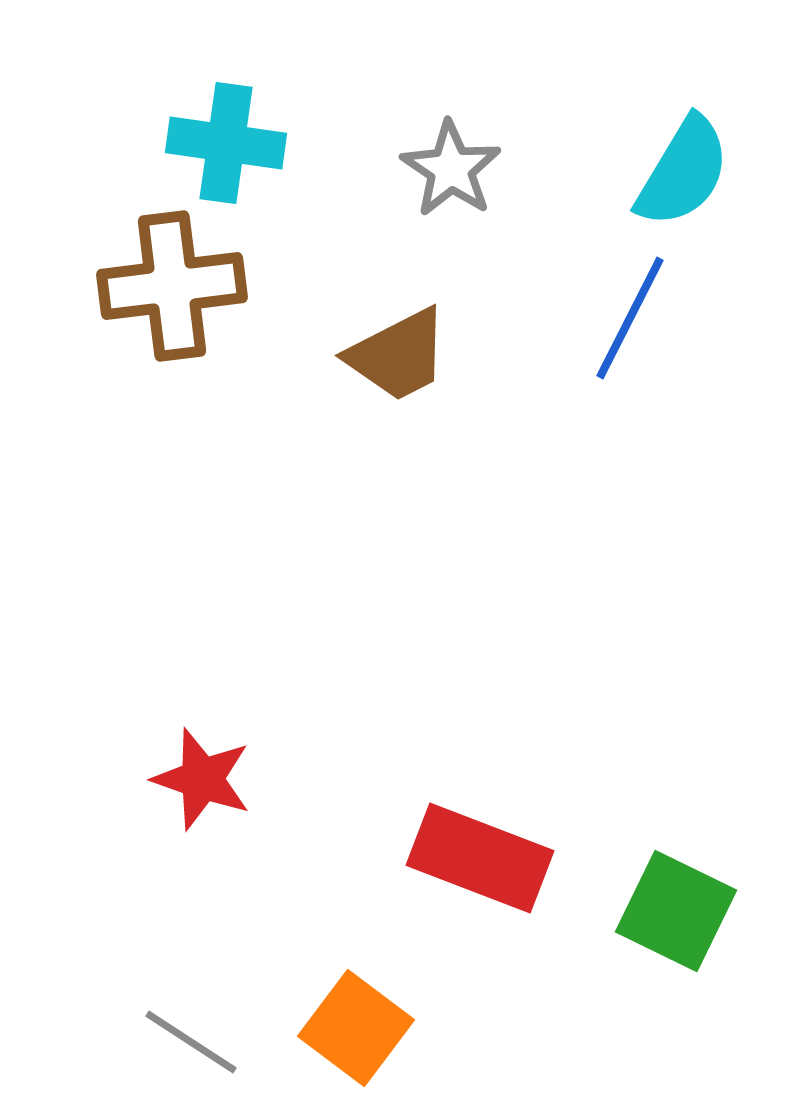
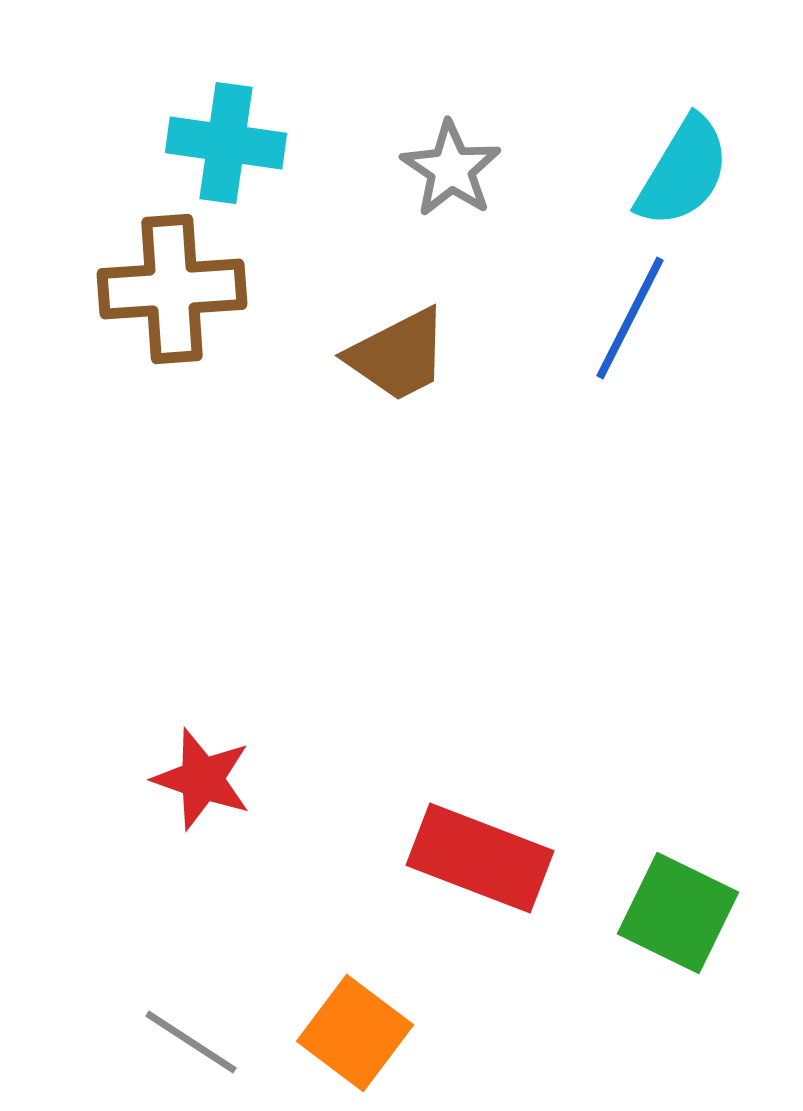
brown cross: moved 3 px down; rotated 3 degrees clockwise
green square: moved 2 px right, 2 px down
orange square: moved 1 px left, 5 px down
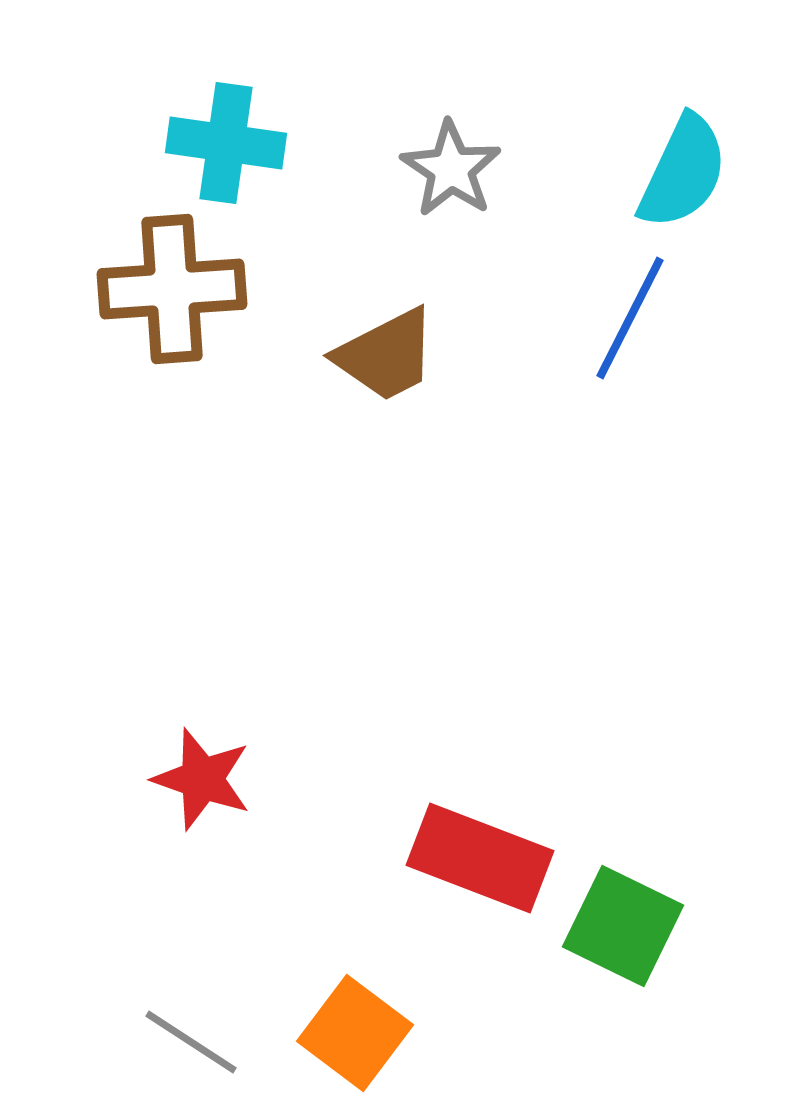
cyan semicircle: rotated 6 degrees counterclockwise
brown trapezoid: moved 12 px left
green square: moved 55 px left, 13 px down
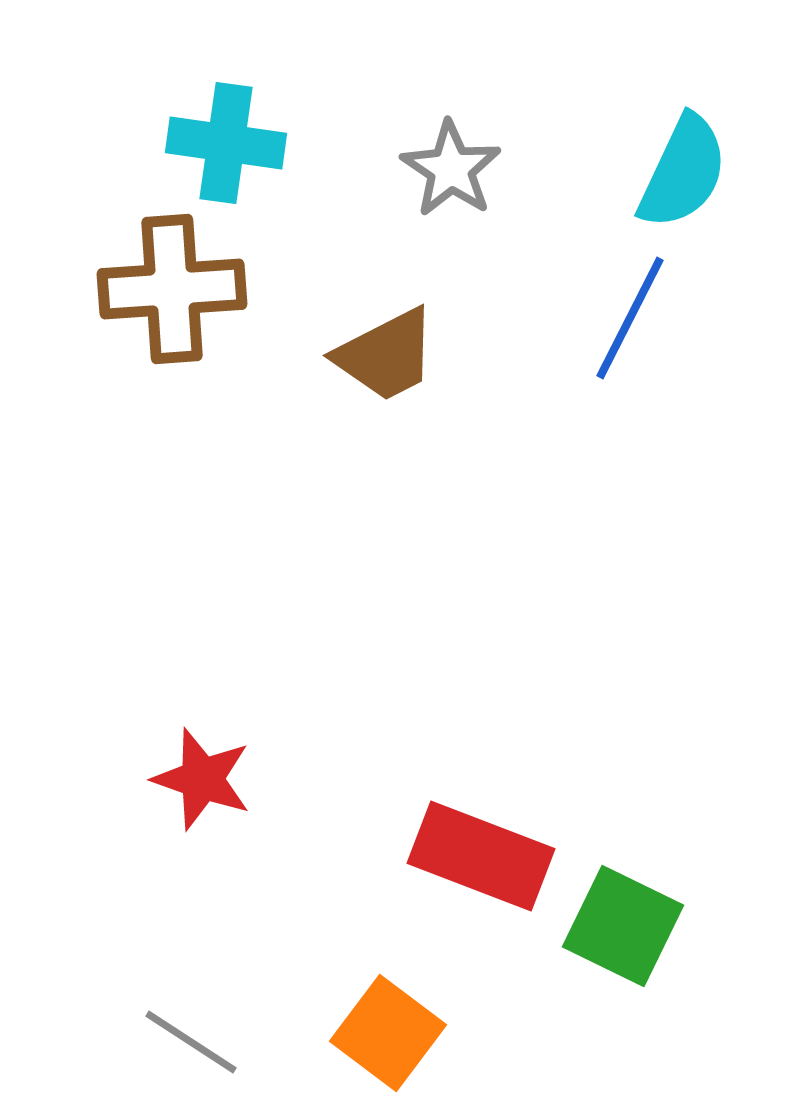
red rectangle: moved 1 px right, 2 px up
orange square: moved 33 px right
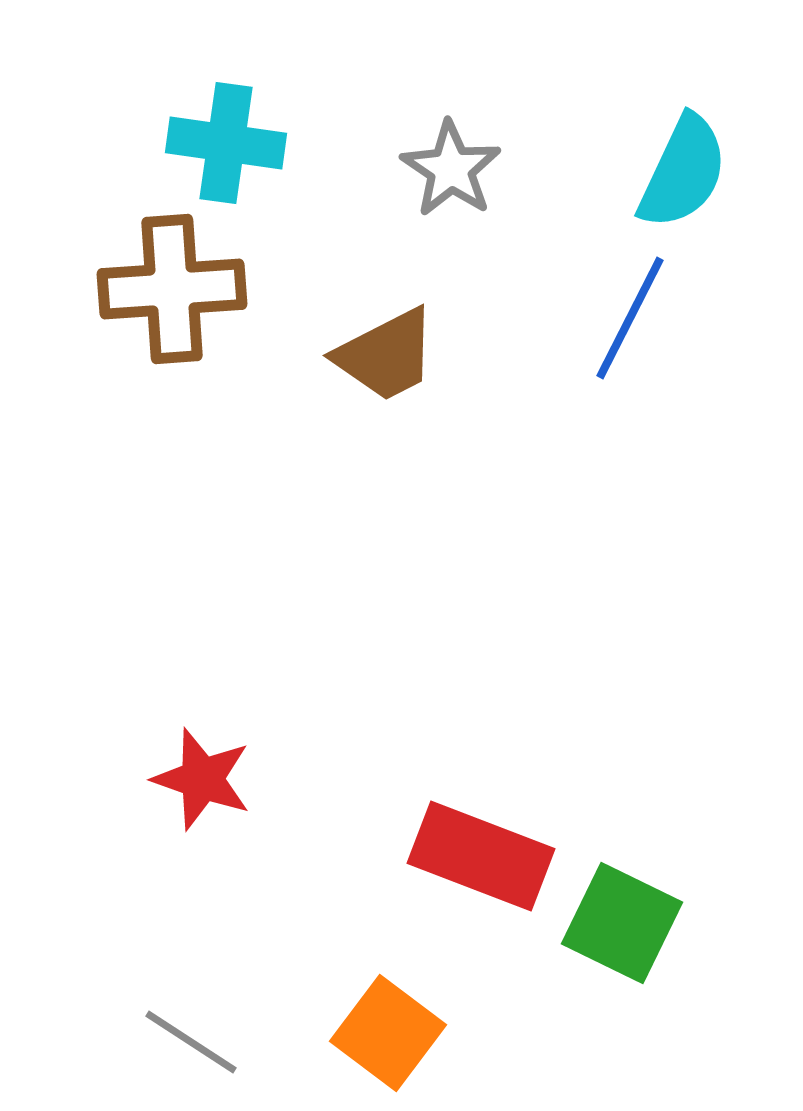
green square: moved 1 px left, 3 px up
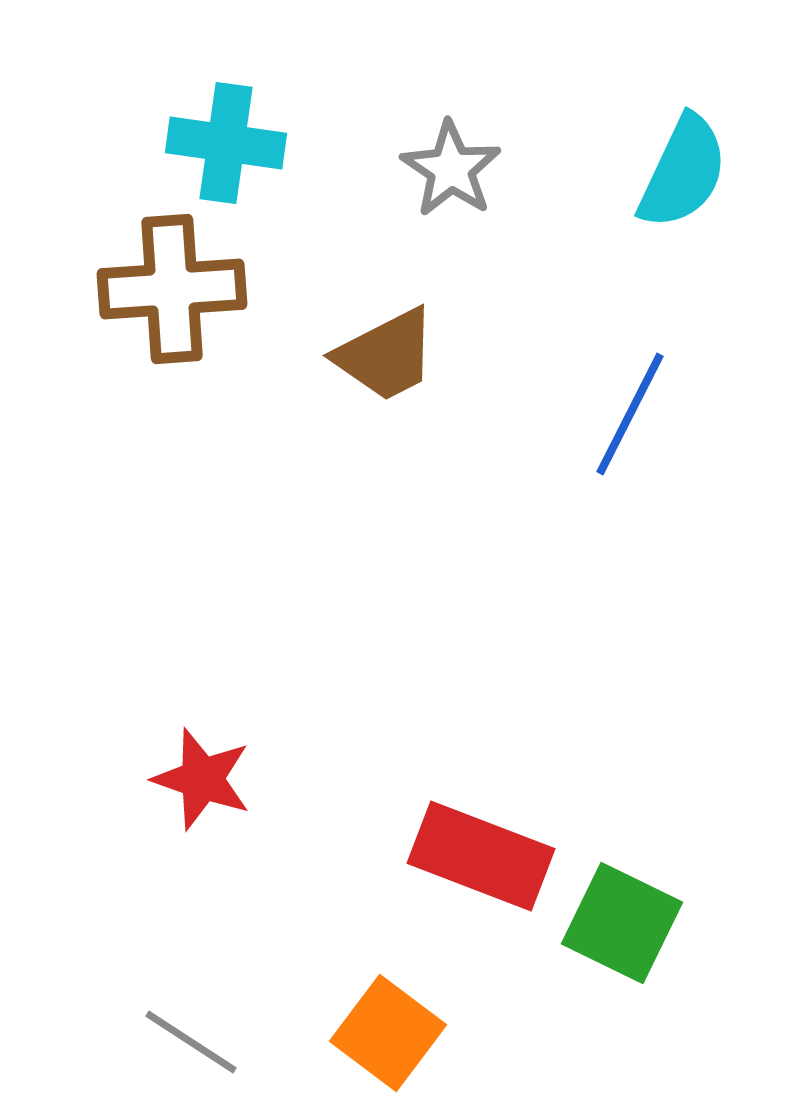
blue line: moved 96 px down
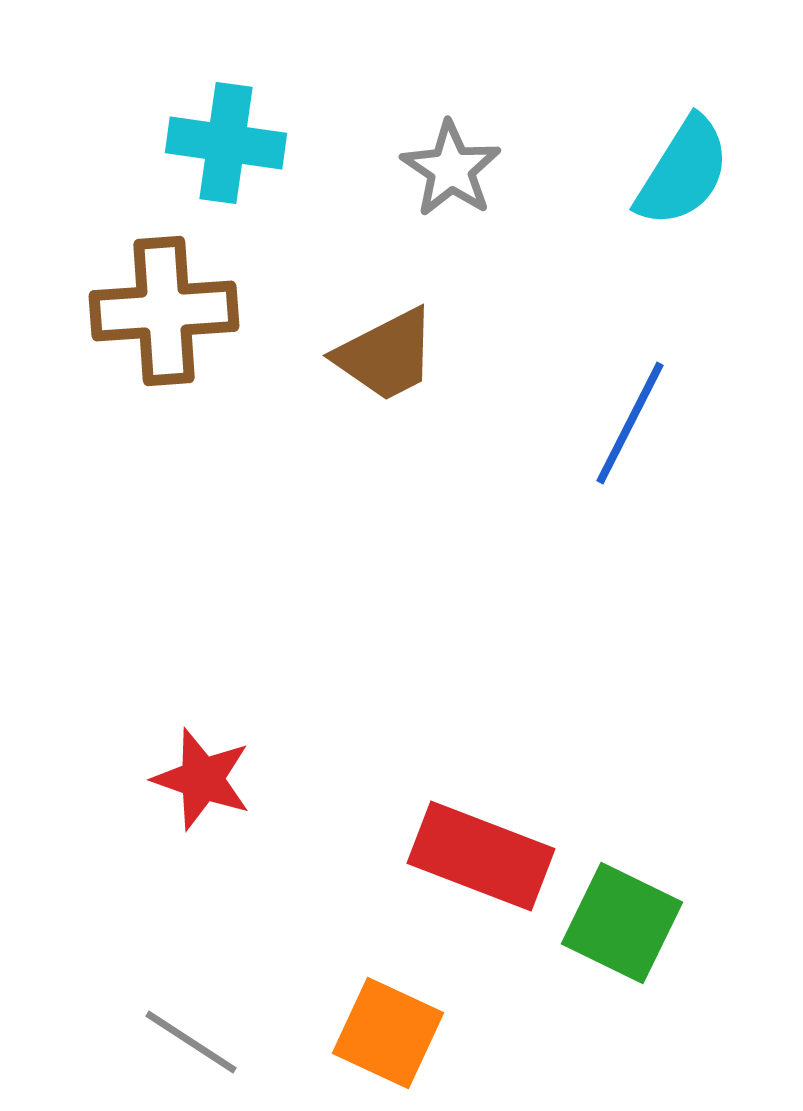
cyan semicircle: rotated 7 degrees clockwise
brown cross: moved 8 px left, 22 px down
blue line: moved 9 px down
orange square: rotated 12 degrees counterclockwise
